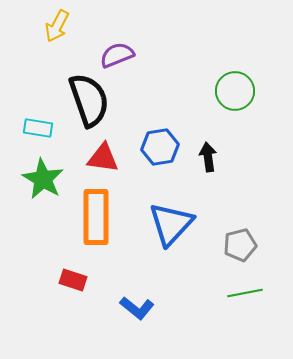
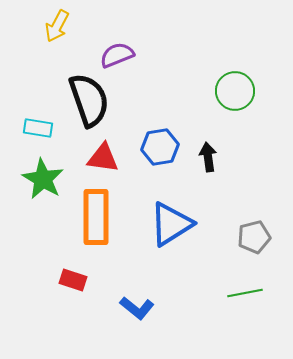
blue triangle: rotated 15 degrees clockwise
gray pentagon: moved 14 px right, 8 px up
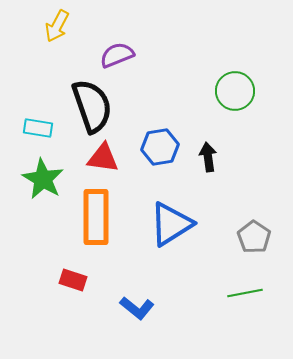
black semicircle: moved 3 px right, 6 px down
gray pentagon: rotated 24 degrees counterclockwise
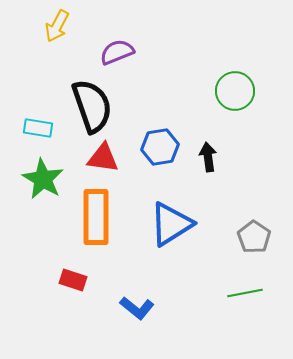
purple semicircle: moved 3 px up
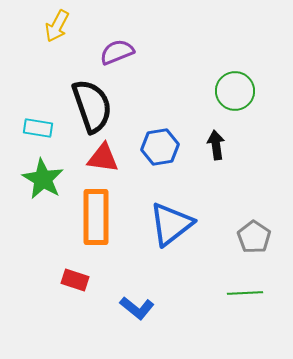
black arrow: moved 8 px right, 12 px up
blue triangle: rotated 6 degrees counterclockwise
red rectangle: moved 2 px right
green line: rotated 8 degrees clockwise
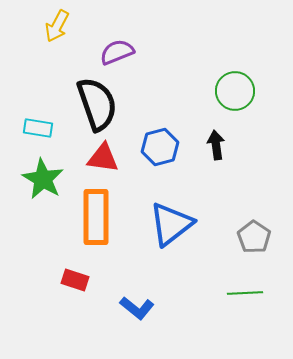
black semicircle: moved 5 px right, 2 px up
blue hexagon: rotated 6 degrees counterclockwise
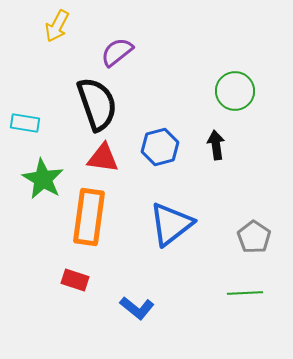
purple semicircle: rotated 16 degrees counterclockwise
cyan rectangle: moved 13 px left, 5 px up
orange rectangle: moved 7 px left; rotated 8 degrees clockwise
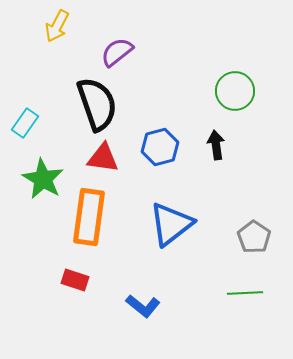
cyan rectangle: rotated 64 degrees counterclockwise
blue L-shape: moved 6 px right, 2 px up
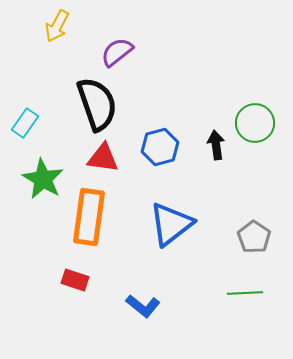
green circle: moved 20 px right, 32 px down
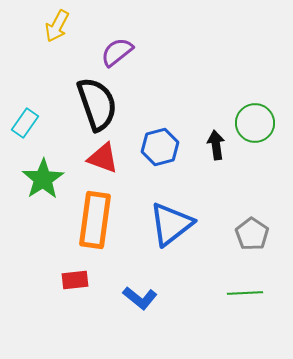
red triangle: rotated 12 degrees clockwise
green star: rotated 9 degrees clockwise
orange rectangle: moved 6 px right, 3 px down
gray pentagon: moved 2 px left, 3 px up
red rectangle: rotated 24 degrees counterclockwise
blue L-shape: moved 3 px left, 8 px up
